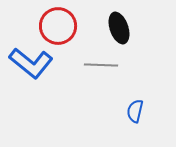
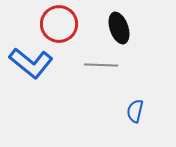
red circle: moved 1 px right, 2 px up
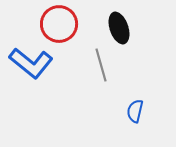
gray line: rotated 72 degrees clockwise
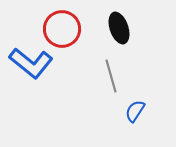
red circle: moved 3 px right, 5 px down
gray line: moved 10 px right, 11 px down
blue semicircle: rotated 20 degrees clockwise
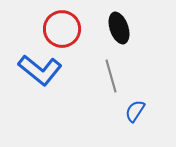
blue L-shape: moved 9 px right, 7 px down
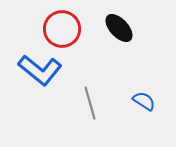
black ellipse: rotated 24 degrees counterclockwise
gray line: moved 21 px left, 27 px down
blue semicircle: moved 9 px right, 10 px up; rotated 90 degrees clockwise
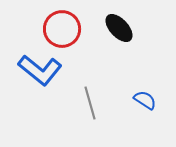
blue semicircle: moved 1 px right, 1 px up
